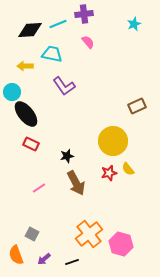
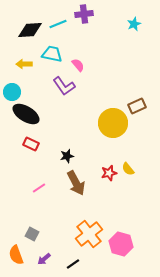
pink semicircle: moved 10 px left, 23 px down
yellow arrow: moved 1 px left, 2 px up
black ellipse: rotated 20 degrees counterclockwise
yellow circle: moved 18 px up
black line: moved 1 px right, 2 px down; rotated 16 degrees counterclockwise
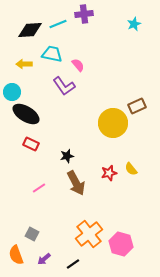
yellow semicircle: moved 3 px right
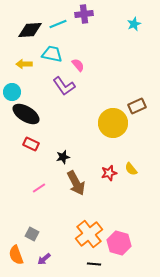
black star: moved 4 px left, 1 px down
pink hexagon: moved 2 px left, 1 px up
black line: moved 21 px right; rotated 40 degrees clockwise
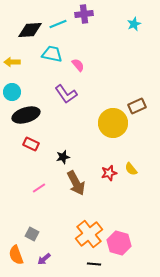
yellow arrow: moved 12 px left, 2 px up
purple L-shape: moved 2 px right, 8 px down
black ellipse: moved 1 px down; rotated 48 degrees counterclockwise
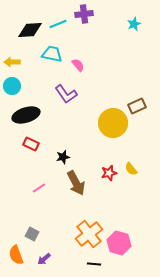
cyan circle: moved 6 px up
